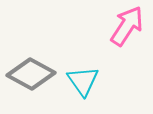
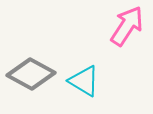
cyan triangle: moved 1 px right; rotated 24 degrees counterclockwise
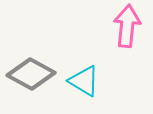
pink arrow: rotated 27 degrees counterclockwise
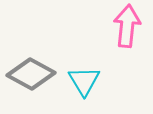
cyan triangle: rotated 28 degrees clockwise
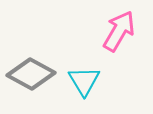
pink arrow: moved 8 px left, 5 px down; rotated 24 degrees clockwise
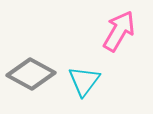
cyan triangle: rotated 8 degrees clockwise
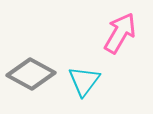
pink arrow: moved 1 px right, 2 px down
